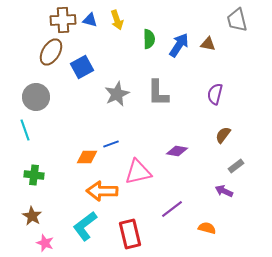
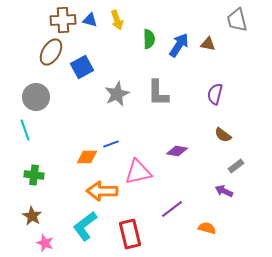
brown semicircle: rotated 90 degrees counterclockwise
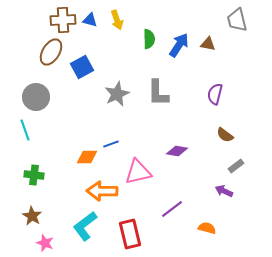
brown semicircle: moved 2 px right
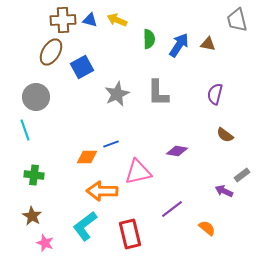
yellow arrow: rotated 132 degrees clockwise
gray rectangle: moved 6 px right, 9 px down
orange semicircle: rotated 24 degrees clockwise
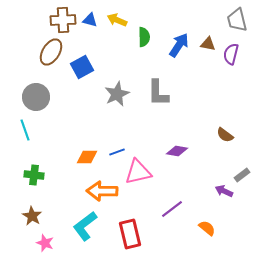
green semicircle: moved 5 px left, 2 px up
purple semicircle: moved 16 px right, 40 px up
blue line: moved 6 px right, 8 px down
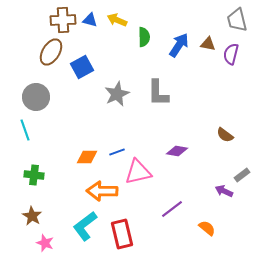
red rectangle: moved 8 px left
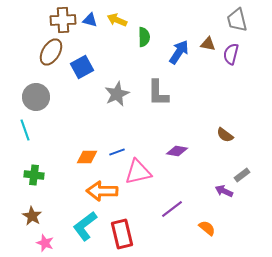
blue arrow: moved 7 px down
